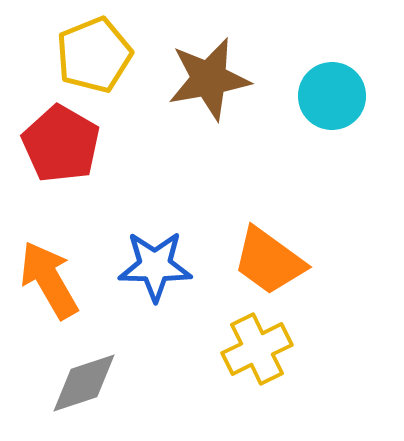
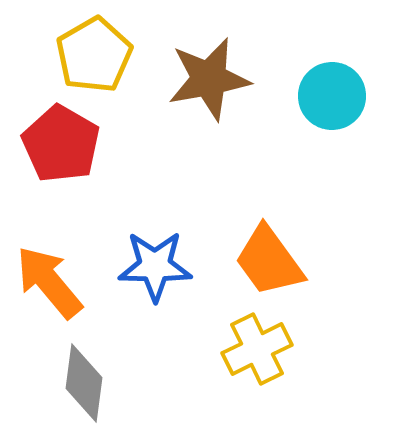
yellow pentagon: rotated 8 degrees counterclockwise
orange trapezoid: rotated 18 degrees clockwise
orange arrow: moved 2 px down; rotated 10 degrees counterclockwise
gray diamond: rotated 64 degrees counterclockwise
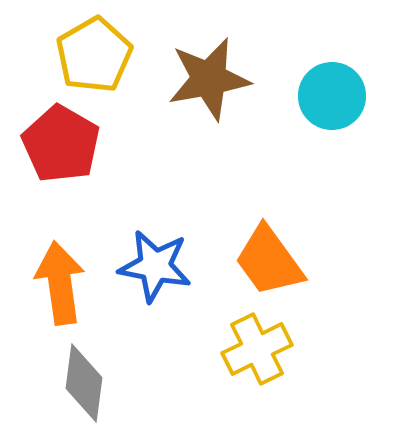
blue star: rotated 10 degrees clockwise
orange arrow: moved 11 px right, 1 px down; rotated 32 degrees clockwise
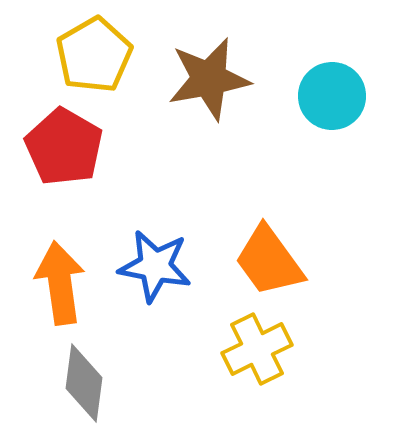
red pentagon: moved 3 px right, 3 px down
